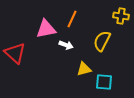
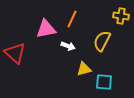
white arrow: moved 2 px right, 1 px down
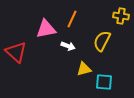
red triangle: moved 1 px right, 1 px up
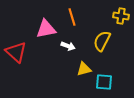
orange line: moved 2 px up; rotated 42 degrees counterclockwise
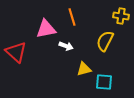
yellow semicircle: moved 3 px right
white arrow: moved 2 px left
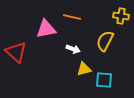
orange line: rotated 60 degrees counterclockwise
white arrow: moved 7 px right, 3 px down
cyan square: moved 2 px up
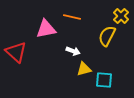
yellow cross: rotated 35 degrees clockwise
yellow semicircle: moved 2 px right, 5 px up
white arrow: moved 2 px down
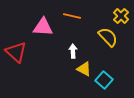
orange line: moved 1 px up
pink triangle: moved 3 px left, 2 px up; rotated 15 degrees clockwise
yellow semicircle: moved 1 px right, 1 px down; rotated 110 degrees clockwise
white arrow: rotated 112 degrees counterclockwise
yellow triangle: rotated 42 degrees clockwise
cyan square: rotated 36 degrees clockwise
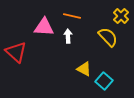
pink triangle: moved 1 px right
white arrow: moved 5 px left, 15 px up
cyan square: moved 1 px down
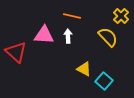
pink triangle: moved 8 px down
